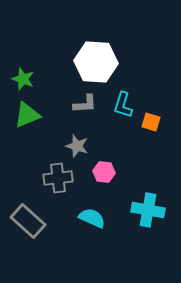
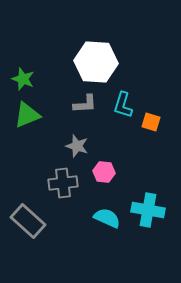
gray cross: moved 5 px right, 5 px down
cyan semicircle: moved 15 px right
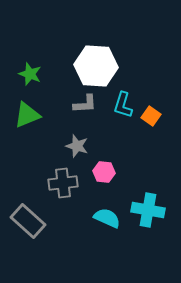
white hexagon: moved 4 px down
green star: moved 7 px right, 5 px up
orange square: moved 6 px up; rotated 18 degrees clockwise
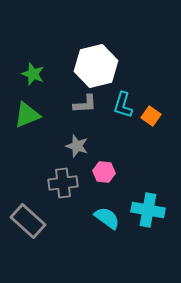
white hexagon: rotated 18 degrees counterclockwise
green star: moved 3 px right
cyan semicircle: rotated 12 degrees clockwise
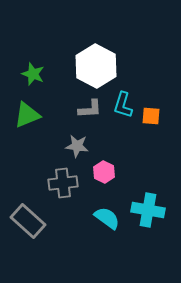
white hexagon: rotated 18 degrees counterclockwise
gray L-shape: moved 5 px right, 5 px down
orange square: rotated 30 degrees counterclockwise
gray star: rotated 10 degrees counterclockwise
pink hexagon: rotated 20 degrees clockwise
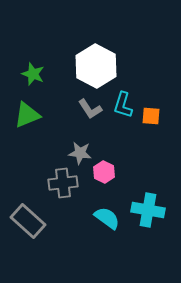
gray L-shape: rotated 60 degrees clockwise
gray star: moved 3 px right, 7 px down
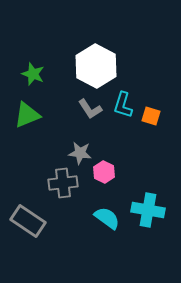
orange square: rotated 12 degrees clockwise
gray rectangle: rotated 8 degrees counterclockwise
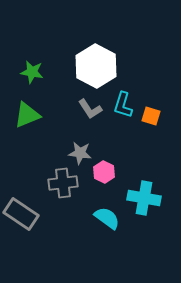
green star: moved 1 px left, 2 px up; rotated 10 degrees counterclockwise
cyan cross: moved 4 px left, 12 px up
gray rectangle: moved 7 px left, 7 px up
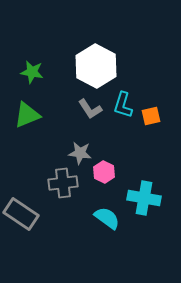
orange square: rotated 30 degrees counterclockwise
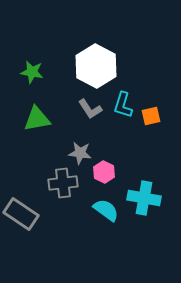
green triangle: moved 10 px right, 4 px down; rotated 12 degrees clockwise
cyan semicircle: moved 1 px left, 8 px up
